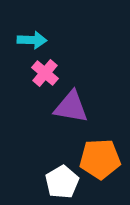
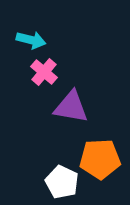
cyan arrow: moved 1 px left; rotated 12 degrees clockwise
pink cross: moved 1 px left, 1 px up
white pentagon: rotated 16 degrees counterclockwise
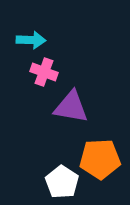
cyan arrow: rotated 12 degrees counterclockwise
pink cross: rotated 20 degrees counterclockwise
white pentagon: rotated 8 degrees clockwise
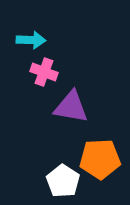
white pentagon: moved 1 px right, 1 px up
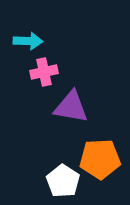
cyan arrow: moved 3 px left, 1 px down
pink cross: rotated 32 degrees counterclockwise
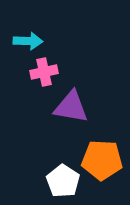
orange pentagon: moved 2 px right, 1 px down; rotated 6 degrees clockwise
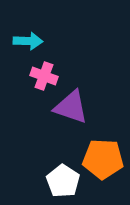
pink cross: moved 4 px down; rotated 32 degrees clockwise
purple triangle: rotated 9 degrees clockwise
orange pentagon: moved 1 px right, 1 px up
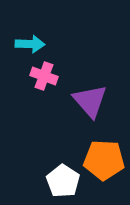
cyan arrow: moved 2 px right, 3 px down
purple triangle: moved 19 px right, 6 px up; rotated 30 degrees clockwise
orange pentagon: moved 1 px right, 1 px down
